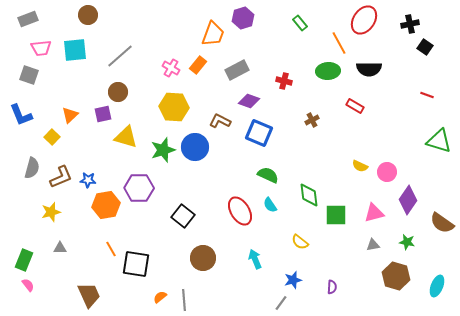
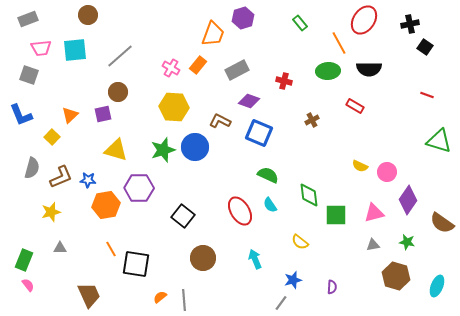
yellow triangle at (126, 137): moved 10 px left, 13 px down
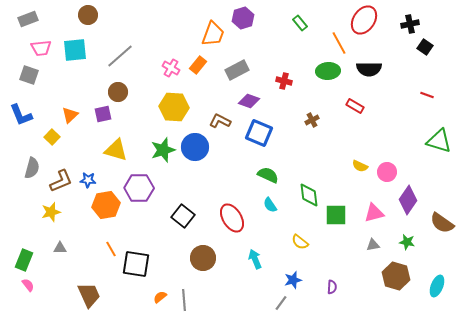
brown L-shape at (61, 177): moved 4 px down
red ellipse at (240, 211): moved 8 px left, 7 px down
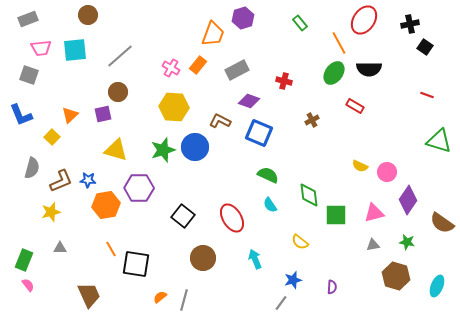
green ellipse at (328, 71): moved 6 px right, 2 px down; rotated 50 degrees counterclockwise
gray line at (184, 300): rotated 20 degrees clockwise
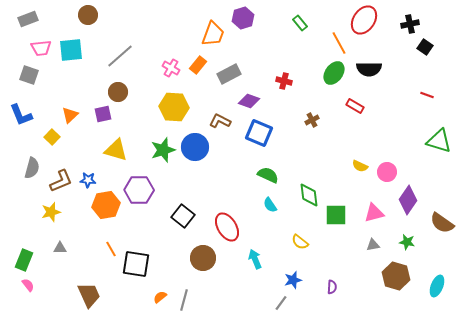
cyan square at (75, 50): moved 4 px left
gray rectangle at (237, 70): moved 8 px left, 4 px down
purple hexagon at (139, 188): moved 2 px down
red ellipse at (232, 218): moved 5 px left, 9 px down
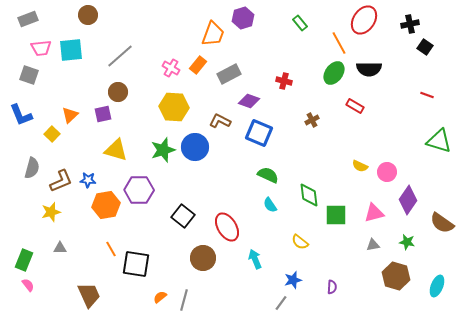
yellow square at (52, 137): moved 3 px up
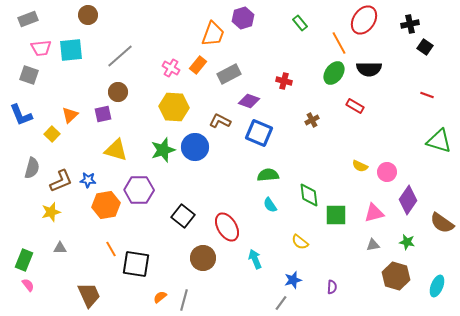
green semicircle at (268, 175): rotated 30 degrees counterclockwise
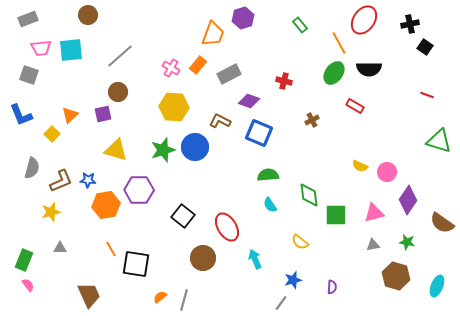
green rectangle at (300, 23): moved 2 px down
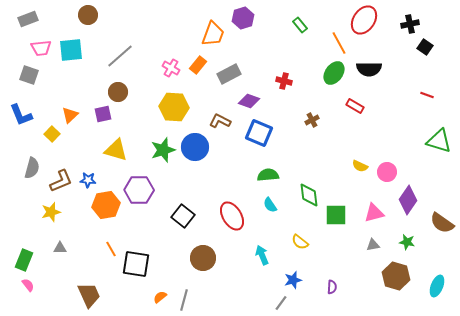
red ellipse at (227, 227): moved 5 px right, 11 px up
cyan arrow at (255, 259): moved 7 px right, 4 px up
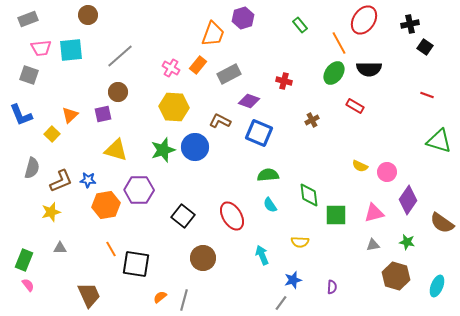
yellow semicircle at (300, 242): rotated 36 degrees counterclockwise
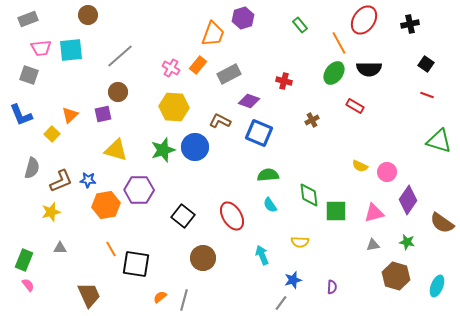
black square at (425, 47): moved 1 px right, 17 px down
green square at (336, 215): moved 4 px up
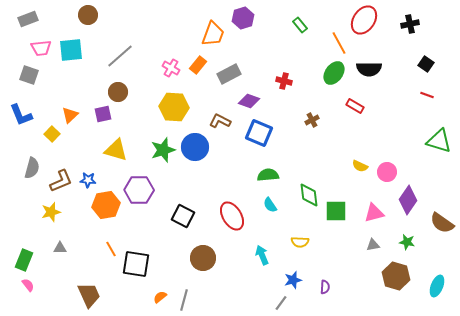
black square at (183, 216): rotated 10 degrees counterclockwise
purple semicircle at (332, 287): moved 7 px left
